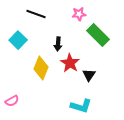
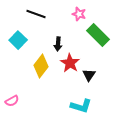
pink star: rotated 24 degrees clockwise
yellow diamond: moved 2 px up; rotated 15 degrees clockwise
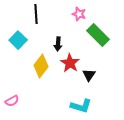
black line: rotated 66 degrees clockwise
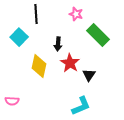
pink star: moved 3 px left
cyan square: moved 1 px right, 3 px up
yellow diamond: moved 2 px left; rotated 25 degrees counterclockwise
pink semicircle: rotated 32 degrees clockwise
cyan L-shape: rotated 40 degrees counterclockwise
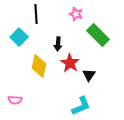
pink semicircle: moved 3 px right, 1 px up
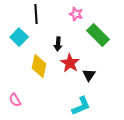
pink semicircle: rotated 56 degrees clockwise
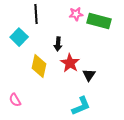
pink star: rotated 24 degrees counterclockwise
green rectangle: moved 1 px right, 14 px up; rotated 30 degrees counterclockwise
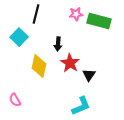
black line: rotated 18 degrees clockwise
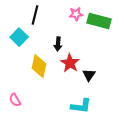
black line: moved 1 px left, 1 px down
cyan L-shape: rotated 30 degrees clockwise
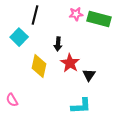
green rectangle: moved 2 px up
pink semicircle: moved 3 px left
cyan L-shape: rotated 10 degrees counterclockwise
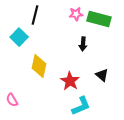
black arrow: moved 25 px right
red star: moved 18 px down
black triangle: moved 13 px right; rotated 24 degrees counterclockwise
cyan L-shape: rotated 20 degrees counterclockwise
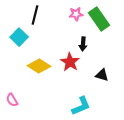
green rectangle: rotated 40 degrees clockwise
yellow diamond: rotated 70 degrees counterclockwise
black triangle: rotated 24 degrees counterclockwise
red star: moved 19 px up
